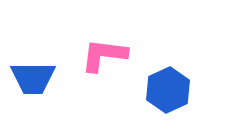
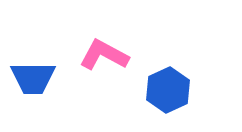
pink L-shape: rotated 21 degrees clockwise
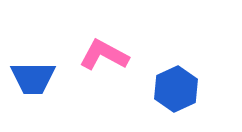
blue hexagon: moved 8 px right, 1 px up
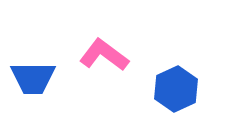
pink L-shape: rotated 9 degrees clockwise
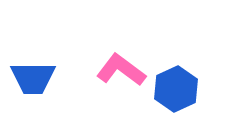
pink L-shape: moved 17 px right, 15 px down
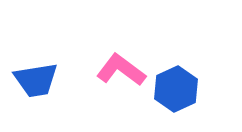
blue trapezoid: moved 3 px right, 2 px down; rotated 9 degrees counterclockwise
